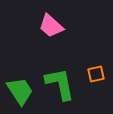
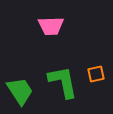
pink trapezoid: rotated 44 degrees counterclockwise
green L-shape: moved 3 px right, 2 px up
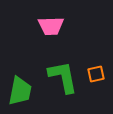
green L-shape: moved 5 px up
green trapezoid: rotated 44 degrees clockwise
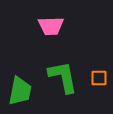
orange square: moved 3 px right, 4 px down; rotated 12 degrees clockwise
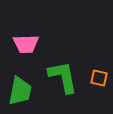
pink trapezoid: moved 25 px left, 18 px down
orange square: rotated 12 degrees clockwise
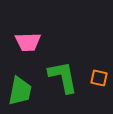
pink trapezoid: moved 2 px right, 2 px up
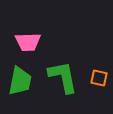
green trapezoid: moved 10 px up
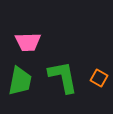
orange square: rotated 18 degrees clockwise
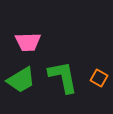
green trapezoid: moved 1 px right, 1 px up; rotated 48 degrees clockwise
